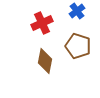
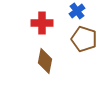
red cross: rotated 25 degrees clockwise
brown pentagon: moved 6 px right, 7 px up
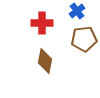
brown pentagon: rotated 25 degrees counterclockwise
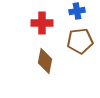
blue cross: rotated 28 degrees clockwise
brown pentagon: moved 4 px left, 2 px down
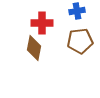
brown diamond: moved 11 px left, 13 px up
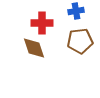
blue cross: moved 1 px left
brown diamond: rotated 30 degrees counterclockwise
